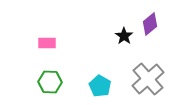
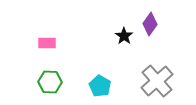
purple diamond: rotated 15 degrees counterclockwise
gray cross: moved 9 px right, 2 px down
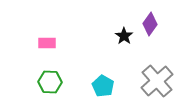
cyan pentagon: moved 3 px right
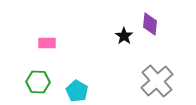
purple diamond: rotated 30 degrees counterclockwise
green hexagon: moved 12 px left
cyan pentagon: moved 26 px left, 5 px down
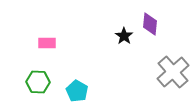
gray cross: moved 16 px right, 9 px up
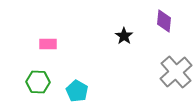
purple diamond: moved 14 px right, 3 px up
pink rectangle: moved 1 px right, 1 px down
gray cross: moved 3 px right
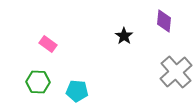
pink rectangle: rotated 36 degrees clockwise
cyan pentagon: rotated 25 degrees counterclockwise
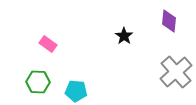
purple diamond: moved 5 px right
cyan pentagon: moved 1 px left
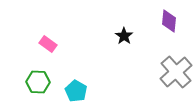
cyan pentagon: rotated 25 degrees clockwise
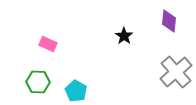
pink rectangle: rotated 12 degrees counterclockwise
